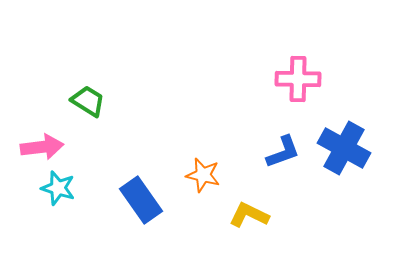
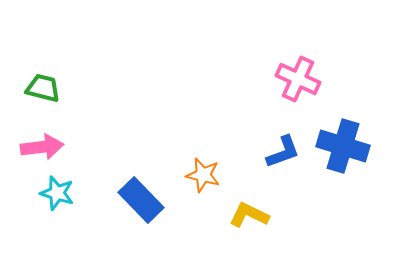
pink cross: rotated 24 degrees clockwise
green trapezoid: moved 45 px left, 13 px up; rotated 18 degrees counterclockwise
blue cross: moved 1 px left, 2 px up; rotated 12 degrees counterclockwise
cyan star: moved 1 px left, 5 px down
blue rectangle: rotated 9 degrees counterclockwise
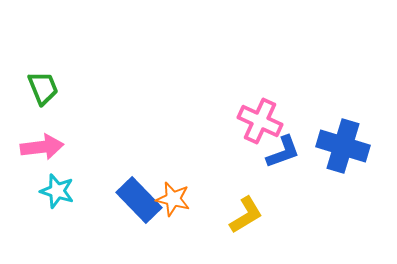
pink cross: moved 38 px left, 42 px down
green trapezoid: rotated 54 degrees clockwise
orange star: moved 30 px left, 24 px down
cyan star: moved 2 px up
blue rectangle: moved 2 px left
yellow L-shape: moved 3 px left; rotated 123 degrees clockwise
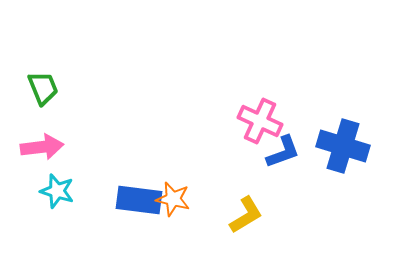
blue rectangle: rotated 39 degrees counterclockwise
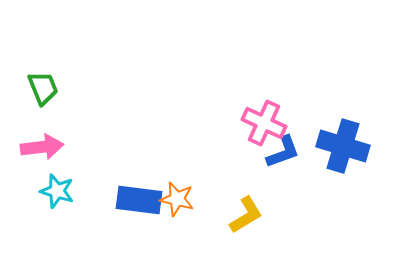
pink cross: moved 4 px right, 2 px down
orange star: moved 4 px right
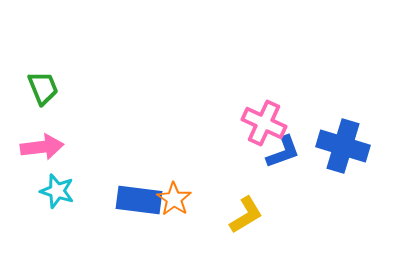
orange star: moved 3 px left; rotated 20 degrees clockwise
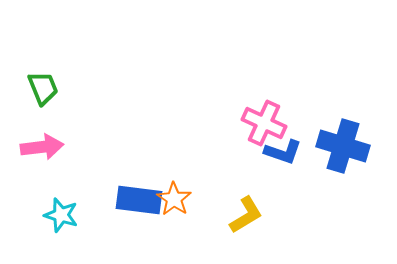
blue L-shape: rotated 39 degrees clockwise
cyan star: moved 4 px right, 24 px down
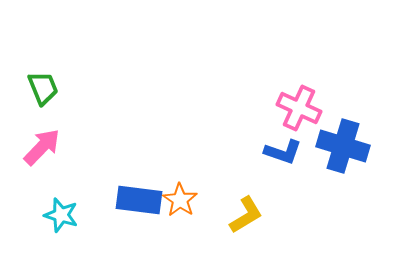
pink cross: moved 35 px right, 15 px up
pink arrow: rotated 39 degrees counterclockwise
orange star: moved 6 px right, 1 px down
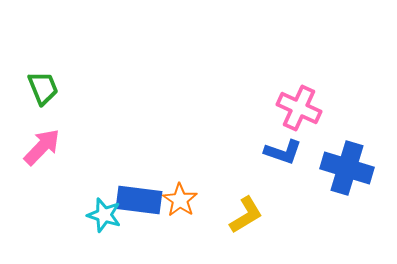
blue cross: moved 4 px right, 22 px down
cyan star: moved 43 px right
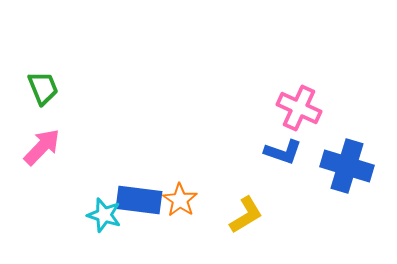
blue cross: moved 2 px up
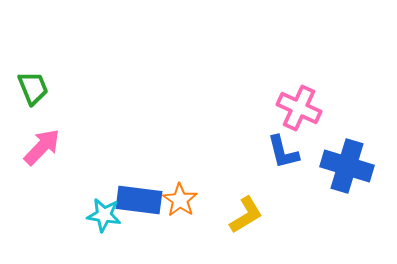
green trapezoid: moved 10 px left
blue L-shape: rotated 57 degrees clockwise
cyan star: rotated 8 degrees counterclockwise
